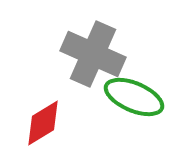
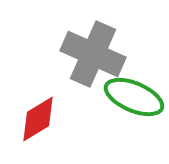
red diamond: moved 5 px left, 4 px up
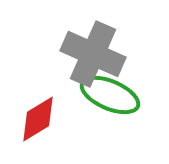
green ellipse: moved 24 px left, 2 px up
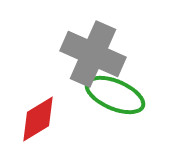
green ellipse: moved 5 px right
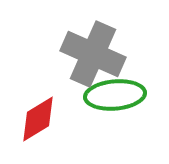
green ellipse: rotated 28 degrees counterclockwise
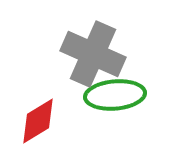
red diamond: moved 2 px down
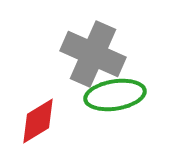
green ellipse: rotated 4 degrees counterclockwise
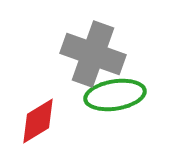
gray cross: rotated 4 degrees counterclockwise
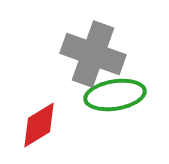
red diamond: moved 1 px right, 4 px down
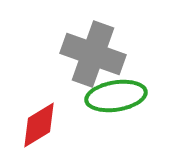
green ellipse: moved 1 px right, 1 px down
